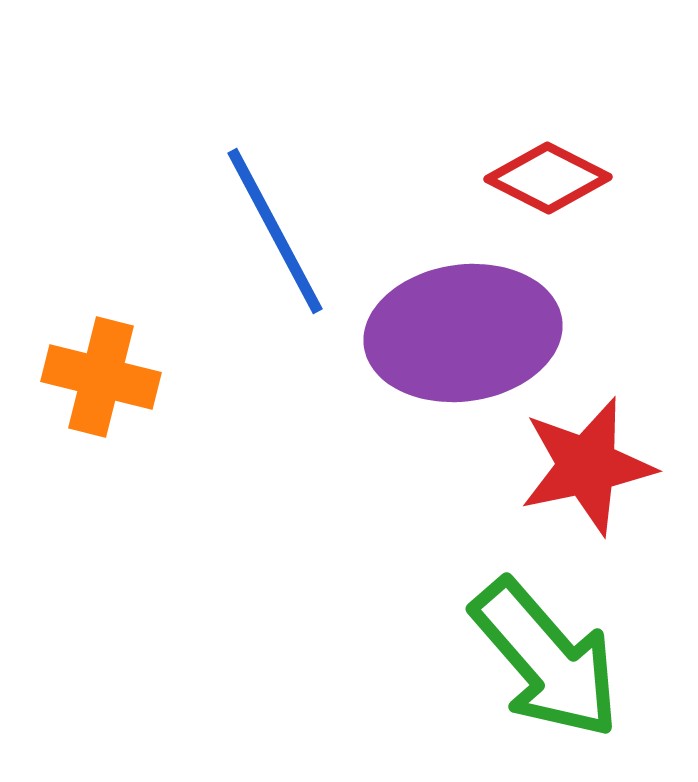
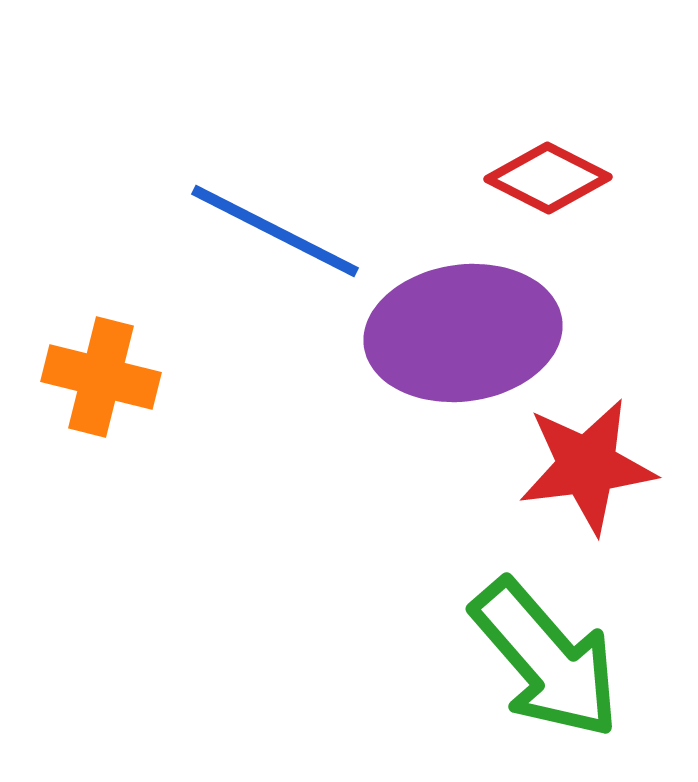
blue line: rotated 35 degrees counterclockwise
red star: rotated 5 degrees clockwise
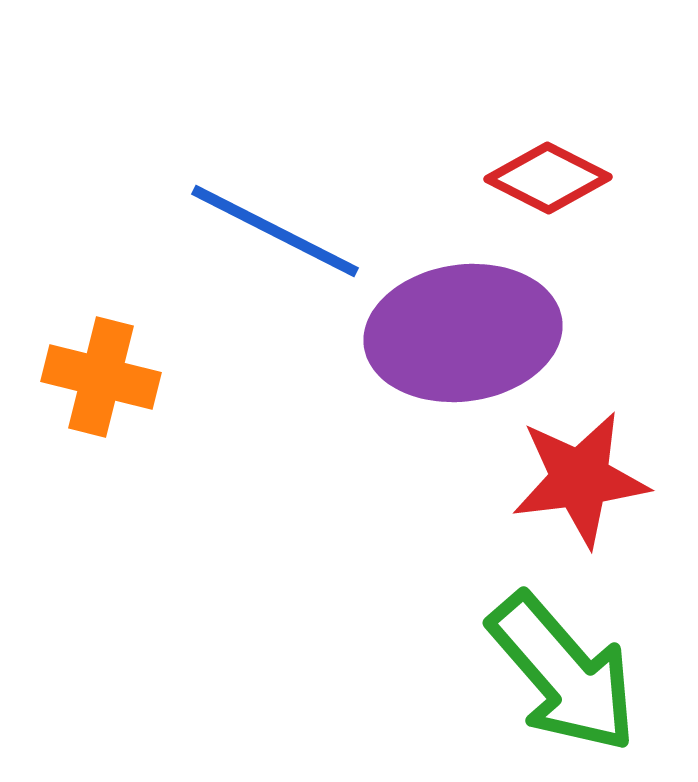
red star: moved 7 px left, 13 px down
green arrow: moved 17 px right, 14 px down
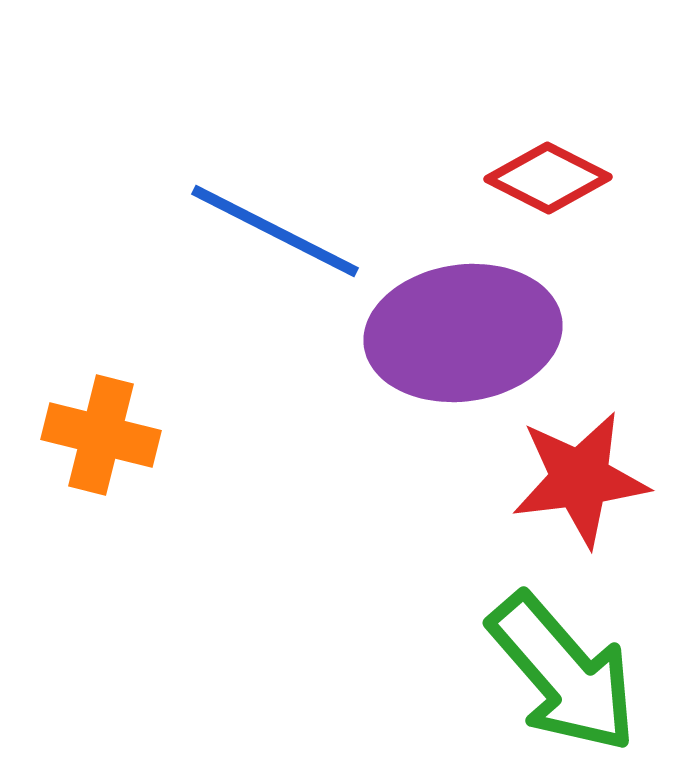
orange cross: moved 58 px down
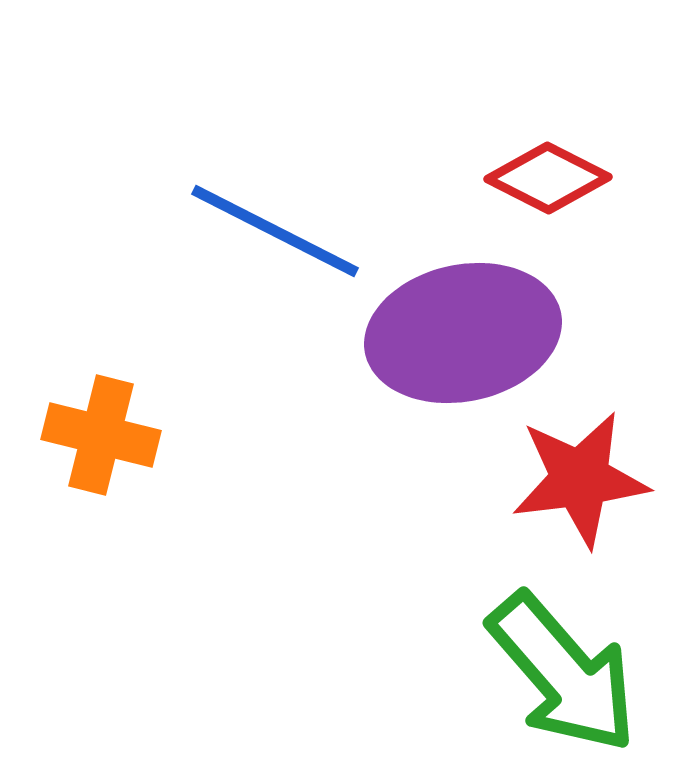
purple ellipse: rotated 4 degrees counterclockwise
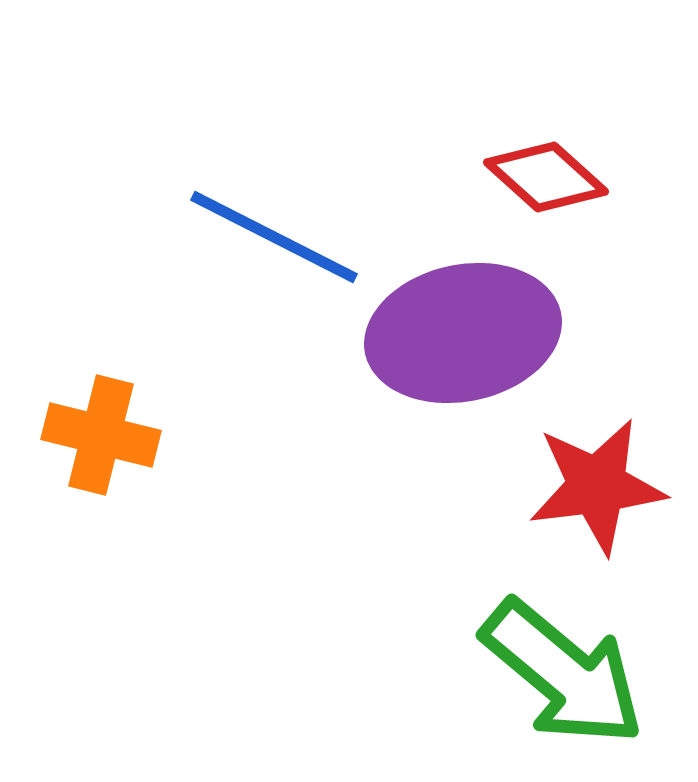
red diamond: moved 2 px left, 1 px up; rotated 15 degrees clockwise
blue line: moved 1 px left, 6 px down
red star: moved 17 px right, 7 px down
green arrow: rotated 9 degrees counterclockwise
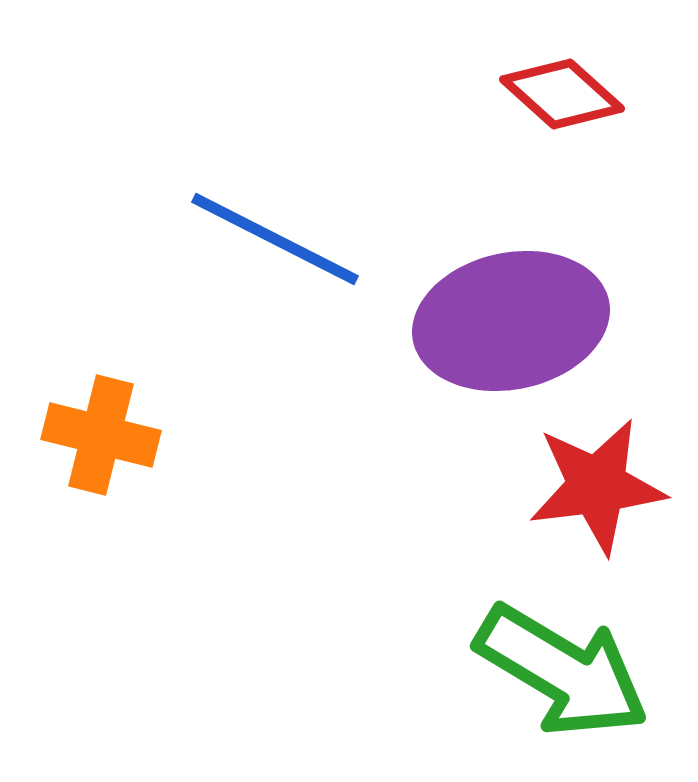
red diamond: moved 16 px right, 83 px up
blue line: moved 1 px right, 2 px down
purple ellipse: moved 48 px right, 12 px up
green arrow: moved 1 px left, 2 px up; rotated 9 degrees counterclockwise
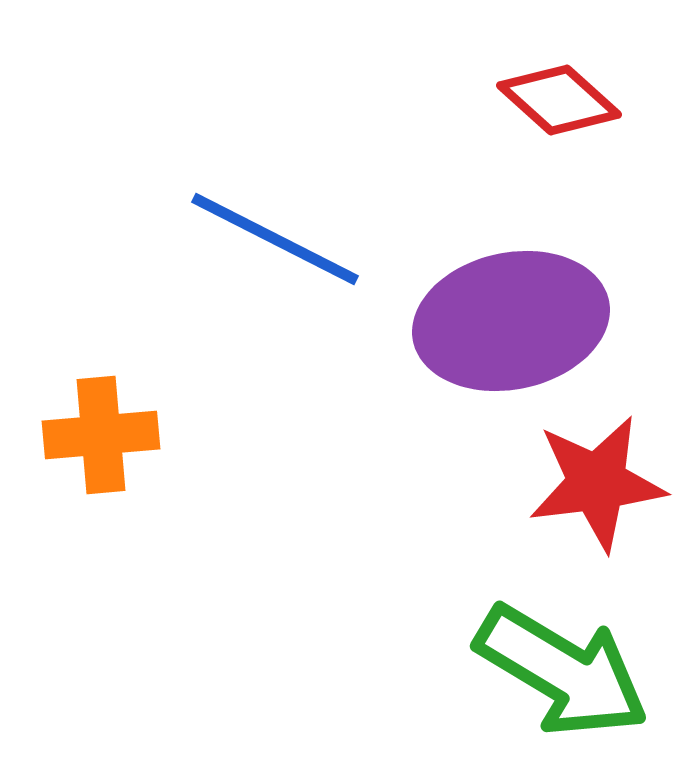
red diamond: moved 3 px left, 6 px down
orange cross: rotated 19 degrees counterclockwise
red star: moved 3 px up
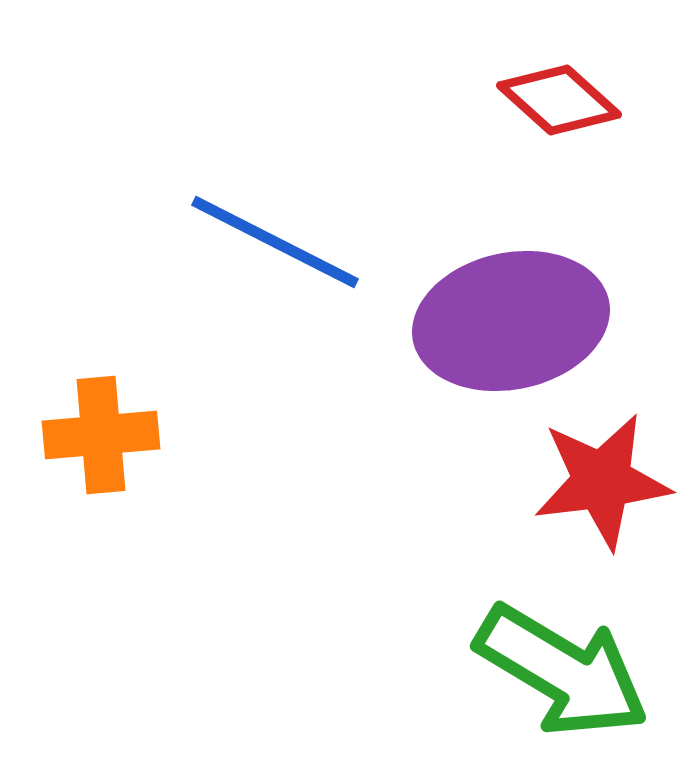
blue line: moved 3 px down
red star: moved 5 px right, 2 px up
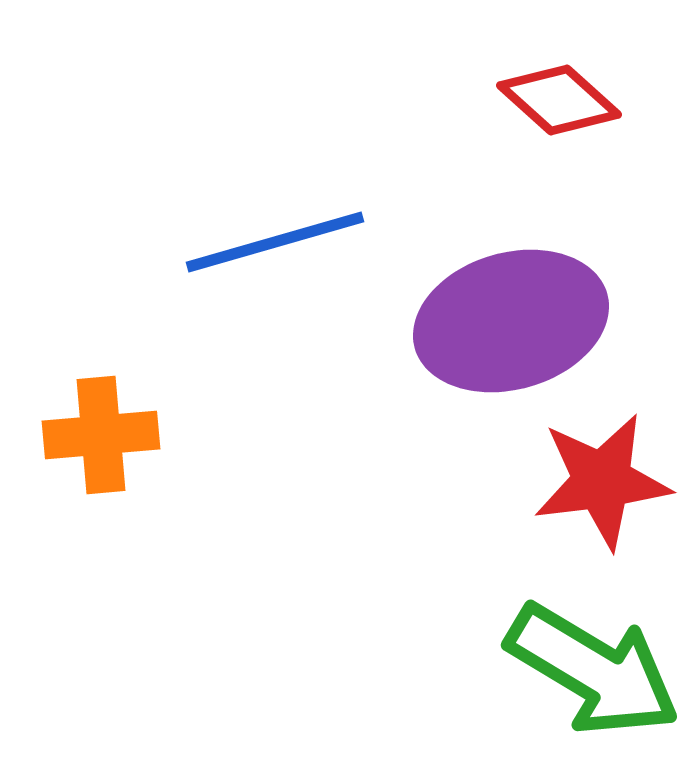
blue line: rotated 43 degrees counterclockwise
purple ellipse: rotated 4 degrees counterclockwise
green arrow: moved 31 px right, 1 px up
